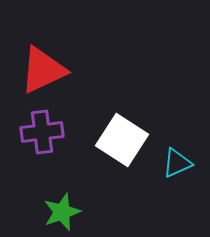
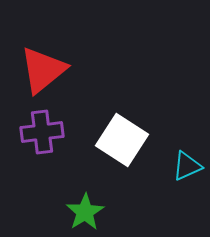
red triangle: rotated 14 degrees counterclockwise
cyan triangle: moved 10 px right, 3 px down
green star: moved 23 px right; rotated 12 degrees counterclockwise
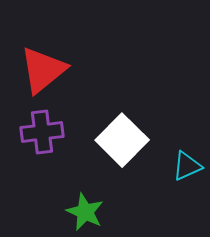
white square: rotated 12 degrees clockwise
green star: rotated 15 degrees counterclockwise
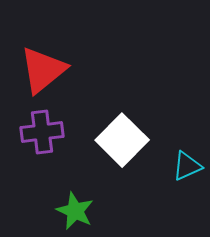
green star: moved 10 px left, 1 px up
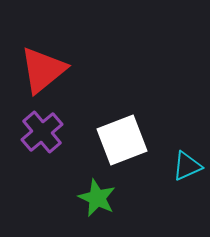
purple cross: rotated 33 degrees counterclockwise
white square: rotated 24 degrees clockwise
green star: moved 22 px right, 13 px up
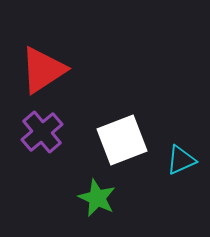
red triangle: rotated 6 degrees clockwise
cyan triangle: moved 6 px left, 6 px up
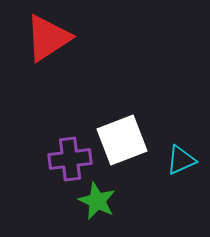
red triangle: moved 5 px right, 32 px up
purple cross: moved 28 px right, 27 px down; rotated 33 degrees clockwise
green star: moved 3 px down
